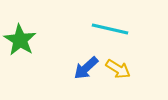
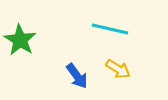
blue arrow: moved 9 px left, 8 px down; rotated 84 degrees counterclockwise
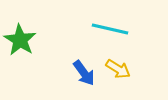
blue arrow: moved 7 px right, 3 px up
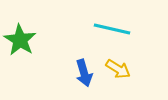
cyan line: moved 2 px right
blue arrow: rotated 20 degrees clockwise
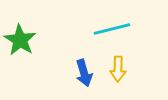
cyan line: rotated 27 degrees counterclockwise
yellow arrow: rotated 60 degrees clockwise
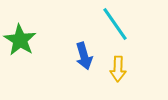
cyan line: moved 3 px right, 5 px up; rotated 69 degrees clockwise
blue arrow: moved 17 px up
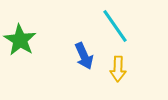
cyan line: moved 2 px down
blue arrow: rotated 8 degrees counterclockwise
